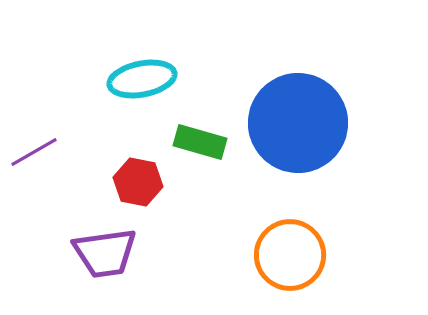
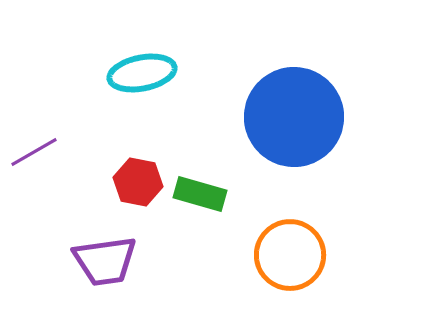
cyan ellipse: moved 6 px up
blue circle: moved 4 px left, 6 px up
green rectangle: moved 52 px down
purple trapezoid: moved 8 px down
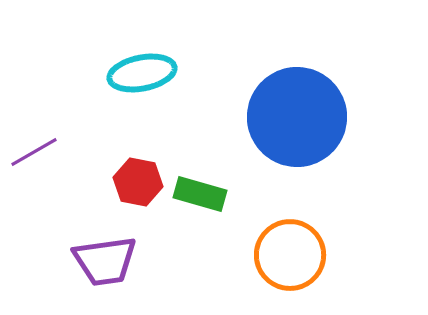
blue circle: moved 3 px right
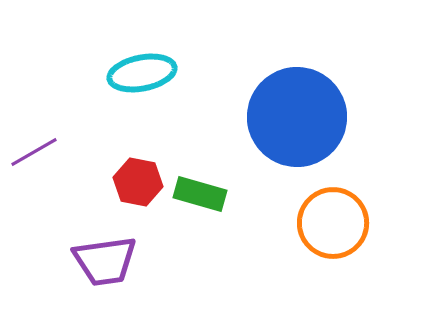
orange circle: moved 43 px right, 32 px up
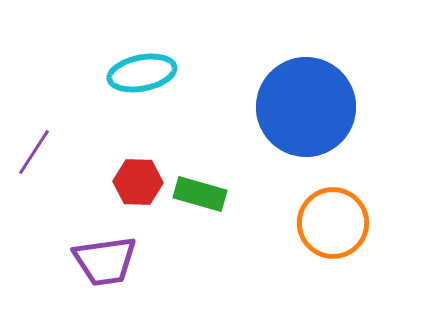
blue circle: moved 9 px right, 10 px up
purple line: rotated 27 degrees counterclockwise
red hexagon: rotated 9 degrees counterclockwise
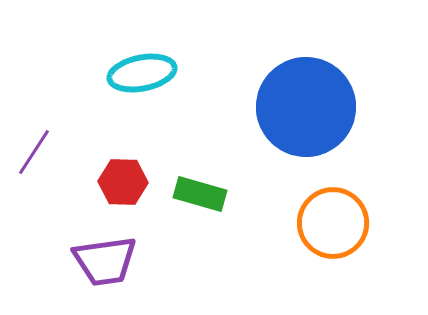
red hexagon: moved 15 px left
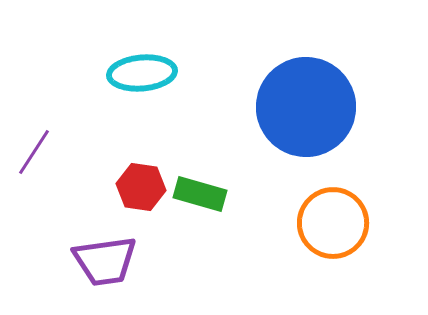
cyan ellipse: rotated 6 degrees clockwise
red hexagon: moved 18 px right, 5 px down; rotated 6 degrees clockwise
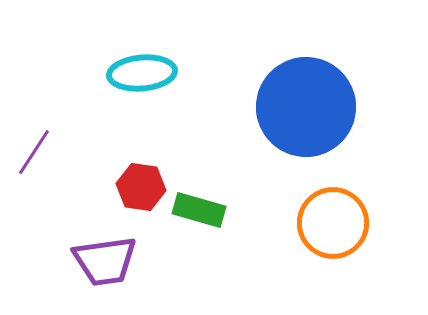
green rectangle: moved 1 px left, 16 px down
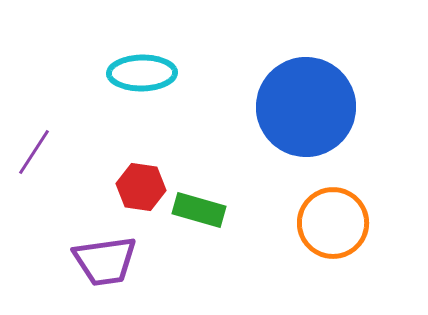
cyan ellipse: rotated 4 degrees clockwise
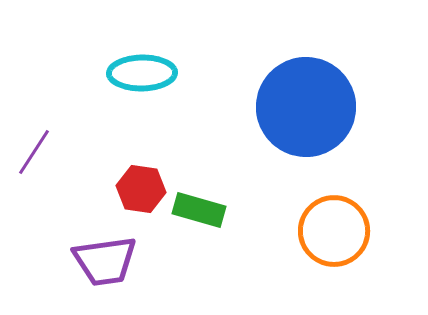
red hexagon: moved 2 px down
orange circle: moved 1 px right, 8 px down
